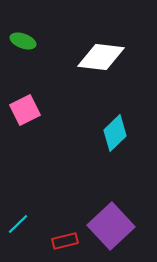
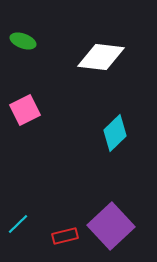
red rectangle: moved 5 px up
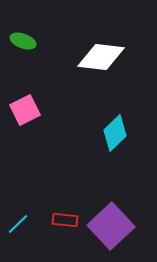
red rectangle: moved 16 px up; rotated 20 degrees clockwise
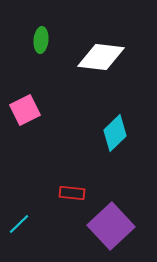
green ellipse: moved 18 px right, 1 px up; rotated 75 degrees clockwise
red rectangle: moved 7 px right, 27 px up
cyan line: moved 1 px right
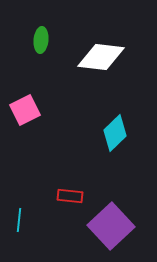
red rectangle: moved 2 px left, 3 px down
cyan line: moved 4 px up; rotated 40 degrees counterclockwise
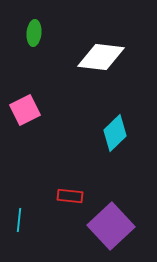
green ellipse: moved 7 px left, 7 px up
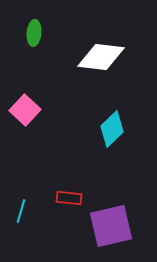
pink square: rotated 20 degrees counterclockwise
cyan diamond: moved 3 px left, 4 px up
red rectangle: moved 1 px left, 2 px down
cyan line: moved 2 px right, 9 px up; rotated 10 degrees clockwise
purple square: rotated 30 degrees clockwise
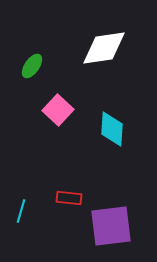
green ellipse: moved 2 px left, 33 px down; rotated 30 degrees clockwise
white diamond: moved 3 px right, 9 px up; rotated 15 degrees counterclockwise
pink square: moved 33 px right
cyan diamond: rotated 42 degrees counterclockwise
purple square: rotated 6 degrees clockwise
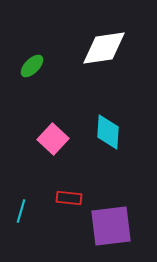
green ellipse: rotated 10 degrees clockwise
pink square: moved 5 px left, 29 px down
cyan diamond: moved 4 px left, 3 px down
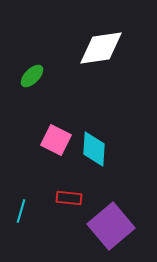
white diamond: moved 3 px left
green ellipse: moved 10 px down
cyan diamond: moved 14 px left, 17 px down
pink square: moved 3 px right, 1 px down; rotated 16 degrees counterclockwise
purple square: rotated 33 degrees counterclockwise
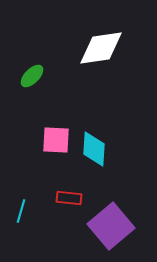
pink square: rotated 24 degrees counterclockwise
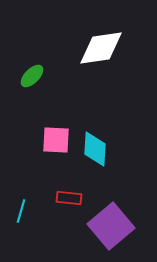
cyan diamond: moved 1 px right
